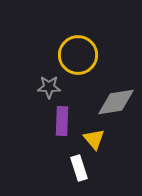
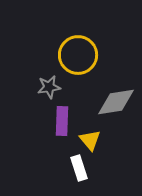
gray star: rotated 10 degrees counterclockwise
yellow triangle: moved 4 px left, 1 px down
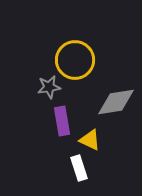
yellow circle: moved 3 px left, 5 px down
purple rectangle: rotated 12 degrees counterclockwise
yellow triangle: rotated 25 degrees counterclockwise
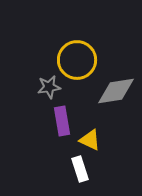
yellow circle: moved 2 px right
gray diamond: moved 11 px up
white rectangle: moved 1 px right, 1 px down
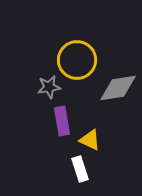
gray diamond: moved 2 px right, 3 px up
